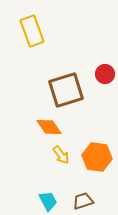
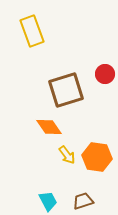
yellow arrow: moved 6 px right
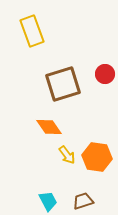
brown square: moved 3 px left, 6 px up
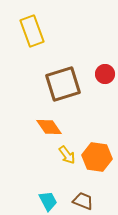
brown trapezoid: rotated 40 degrees clockwise
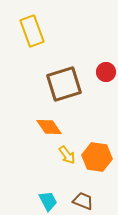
red circle: moved 1 px right, 2 px up
brown square: moved 1 px right
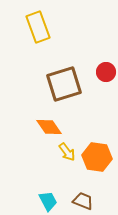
yellow rectangle: moved 6 px right, 4 px up
yellow arrow: moved 3 px up
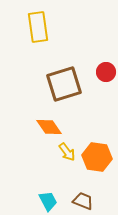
yellow rectangle: rotated 12 degrees clockwise
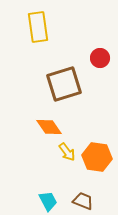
red circle: moved 6 px left, 14 px up
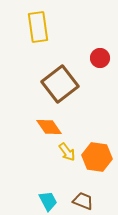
brown square: moved 4 px left; rotated 21 degrees counterclockwise
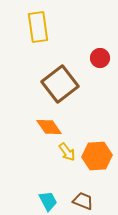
orange hexagon: moved 1 px up; rotated 12 degrees counterclockwise
